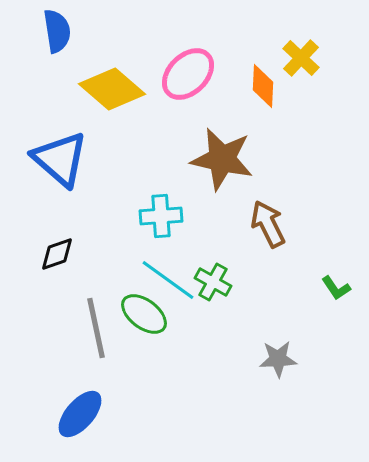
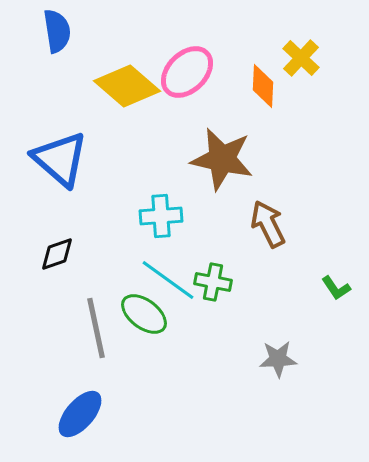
pink ellipse: moved 1 px left, 2 px up
yellow diamond: moved 15 px right, 3 px up
green cross: rotated 18 degrees counterclockwise
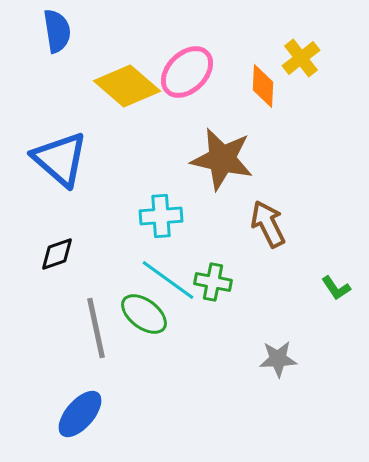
yellow cross: rotated 9 degrees clockwise
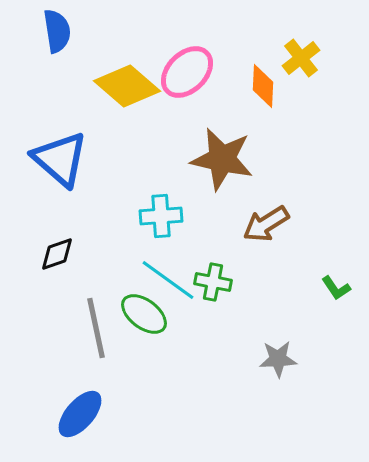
brown arrow: moved 2 px left; rotated 96 degrees counterclockwise
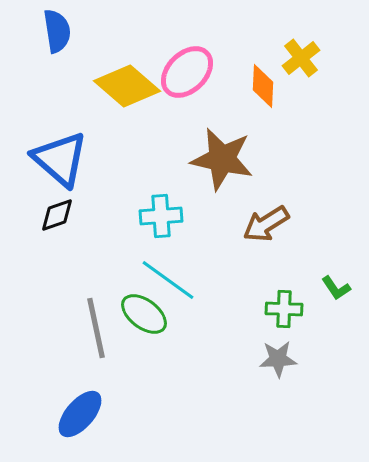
black diamond: moved 39 px up
green cross: moved 71 px right, 27 px down; rotated 9 degrees counterclockwise
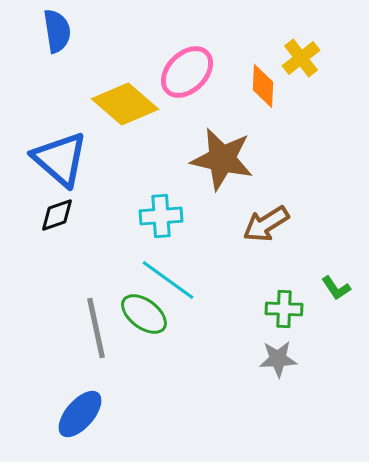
yellow diamond: moved 2 px left, 18 px down
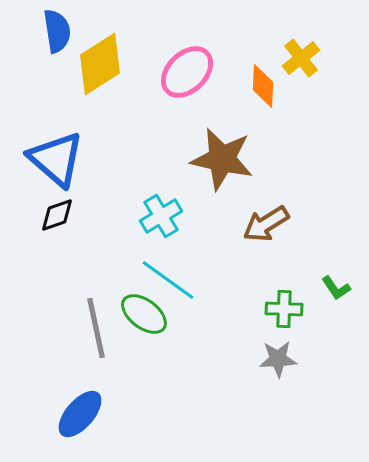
yellow diamond: moved 25 px left, 40 px up; rotated 74 degrees counterclockwise
blue triangle: moved 4 px left
cyan cross: rotated 27 degrees counterclockwise
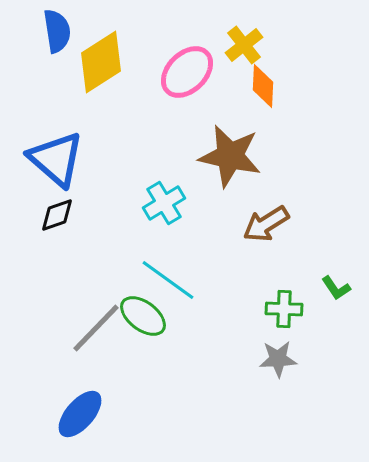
yellow cross: moved 57 px left, 13 px up
yellow diamond: moved 1 px right, 2 px up
brown star: moved 8 px right, 3 px up
cyan cross: moved 3 px right, 13 px up
green ellipse: moved 1 px left, 2 px down
gray line: rotated 56 degrees clockwise
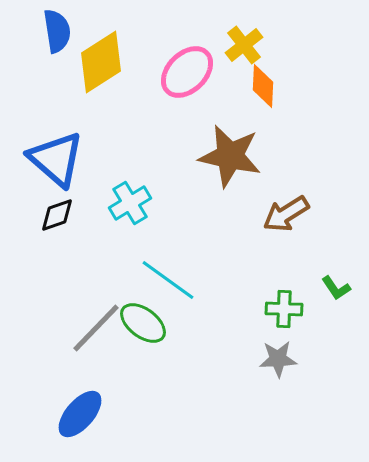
cyan cross: moved 34 px left
brown arrow: moved 20 px right, 10 px up
green ellipse: moved 7 px down
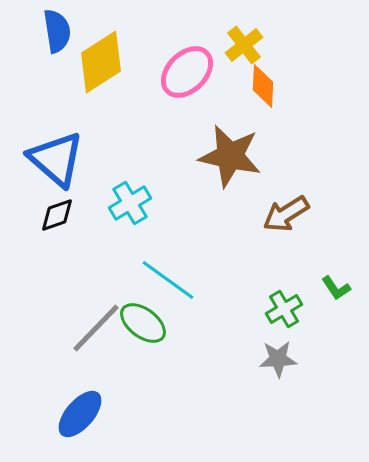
green cross: rotated 33 degrees counterclockwise
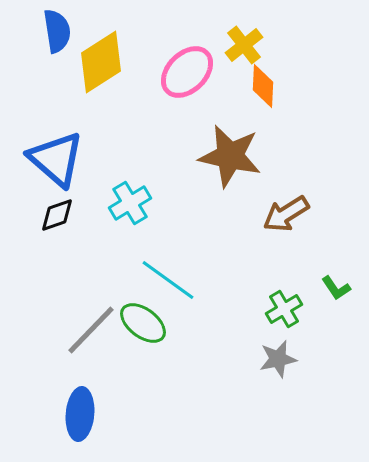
gray line: moved 5 px left, 2 px down
gray star: rotated 9 degrees counterclockwise
blue ellipse: rotated 36 degrees counterclockwise
